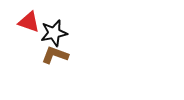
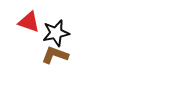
black star: moved 2 px right
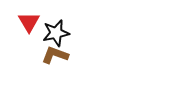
red triangle: rotated 40 degrees clockwise
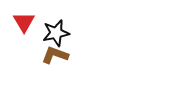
red triangle: moved 5 px left
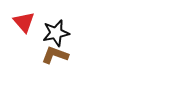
red triangle: rotated 10 degrees counterclockwise
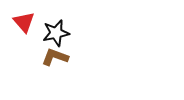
brown L-shape: moved 2 px down
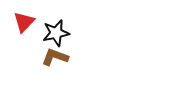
red triangle: rotated 25 degrees clockwise
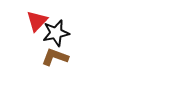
red triangle: moved 13 px right, 1 px up
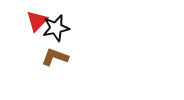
black star: moved 5 px up
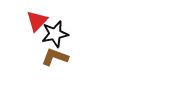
black star: moved 1 px left, 6 px down
